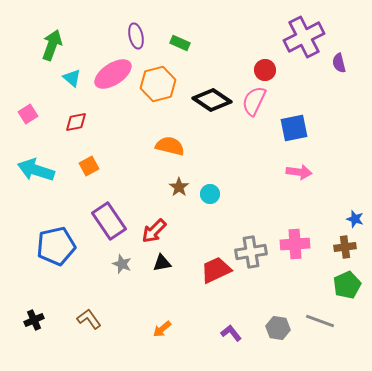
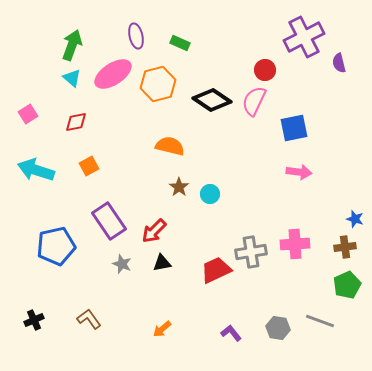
green arrow: moved 20 px right
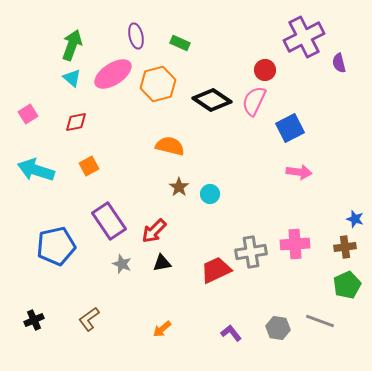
blue square: moved 4 px left; rotated 16 degrees counterclockwise
brown L-shape: rotated 90 degrees counterclockwise
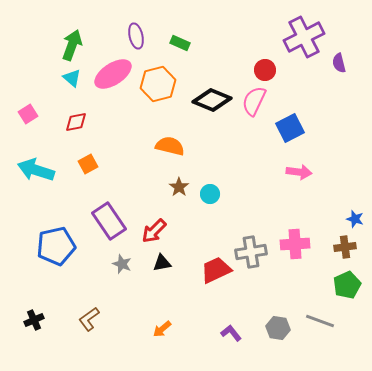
black diamond: rotated 12 degrees counterclockwise
orange square: moved 1 px left, 2 px up
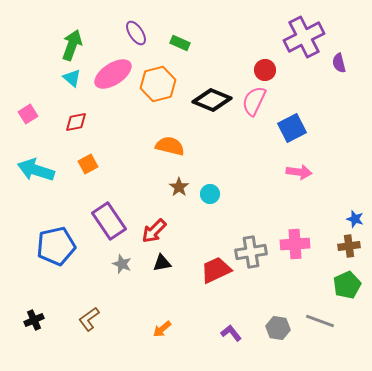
purple ellipse: moved 3 px up; rotated 20 degrees counterclockwise
blue square: moved 2 px right
brown cross: moved 4 px right, 1 px up
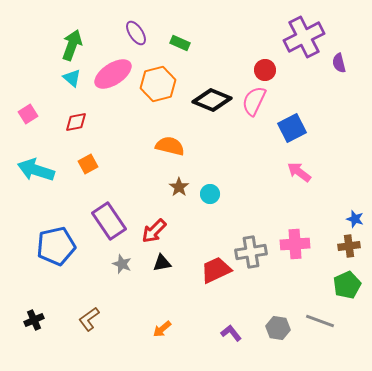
pink arrow: rotated 150 degrees counterclockwise
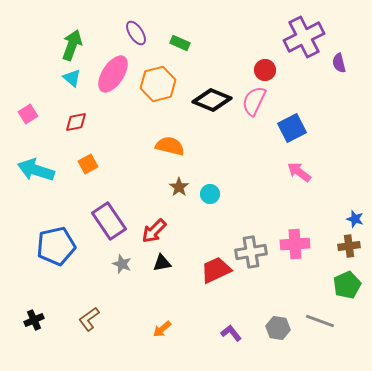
pink ellipse: rotated 24 degrees counterclockwise
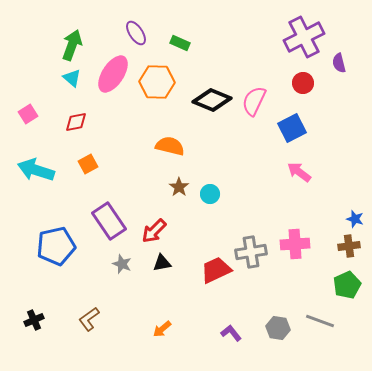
red circle: moved 38 px right, 13 px down
orange hexagon: moved 1 px left, 2 px up; rotated 16 degrees clockwise
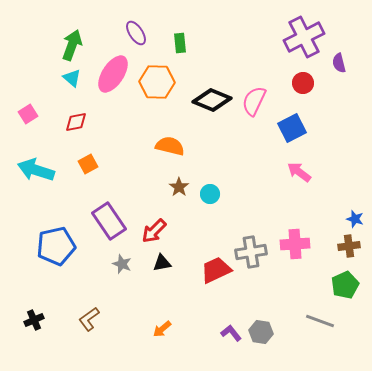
green rectangle: rotated 60 degrees clockwise
green pentagon: moved 2 px left
gray hexagon: moved 17 px left, 4 px down
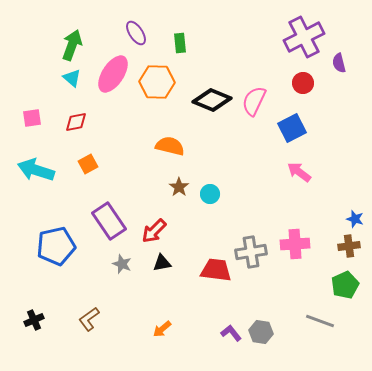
pink square: moved 4 px right, 4 px down; rotated 24 degrees clockwise
red trapezoid: rotated 32 degrees clockwise
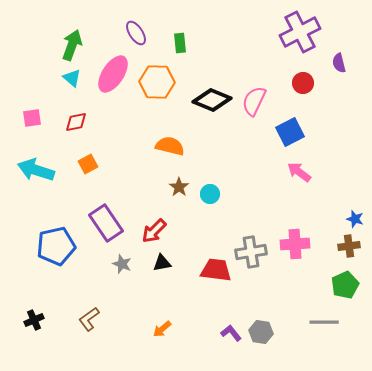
purple cross: moved 4 px left, 5 px up
blue square: moved 2 px left, 4 px down
purple rectangle: moved 3 px left, 2 px down
gray line: moved 4 px right, 1 px down; rotated 20 degrees counterclockwise
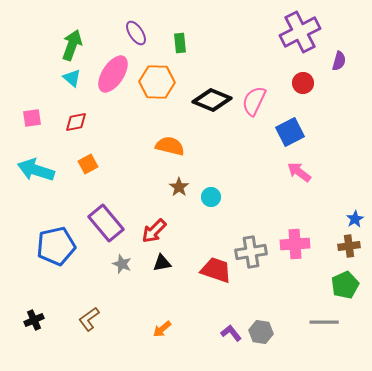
purple semicircle: moved 2 px up; rotated 150 degrees counterclockwise
cyan circle: moved 1 px right, 3 px down
blue star: rotated 24 degrees clockwise
purple rectangle: rotated 6 degrees counterclockwise
red trapezoid: rotated 12 degrees clockwise
